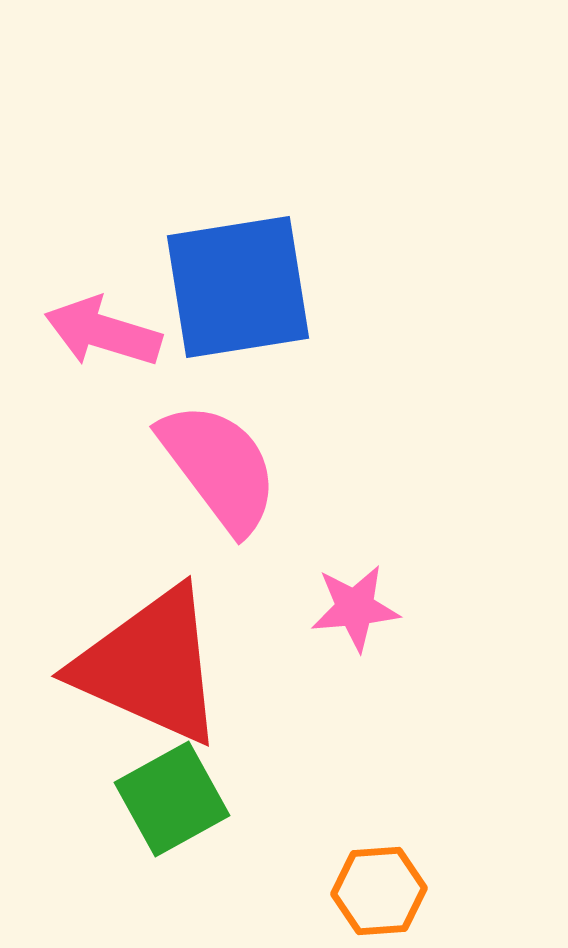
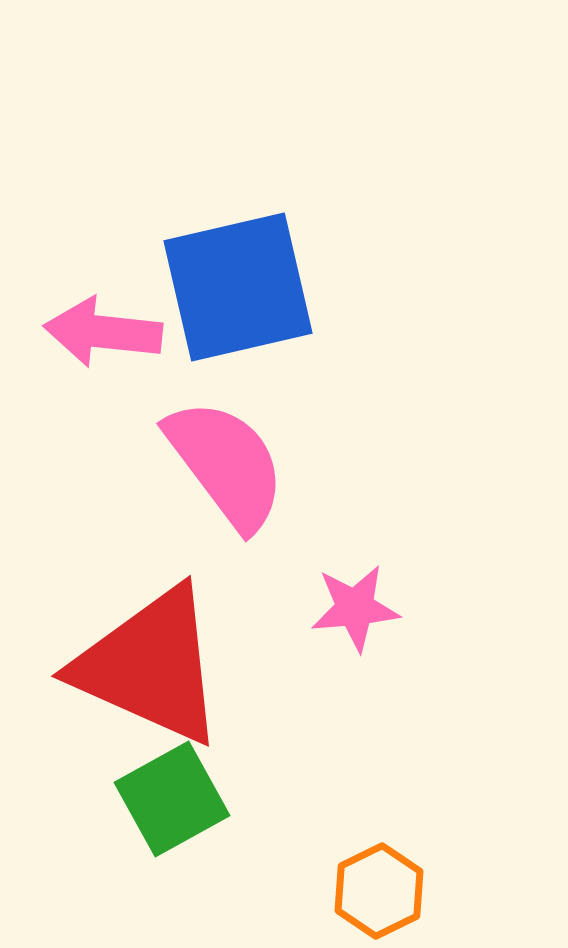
blue square: rotated 4 degrees counterclockwise
pink arrow: rotated 11 degrees counterclockwise
pink semicircle: moved 7 px right, 3 px up
orange hexagon: rotated 22 degrees counterclockwise
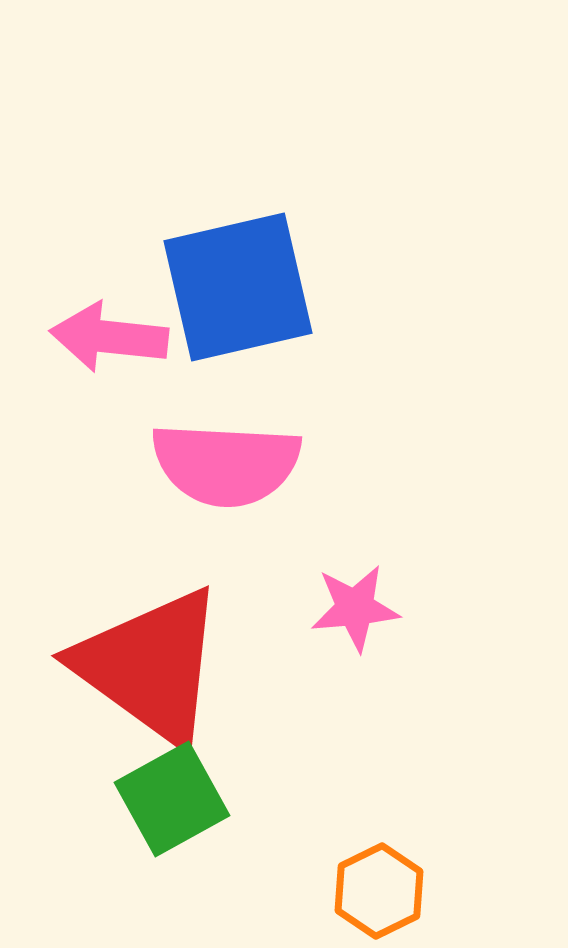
pink arrow: moved 6 px right, 5 px down
pink semicircle: rotated 130 degrees clockwise
red triangle: rotated 12 degrees clockwise
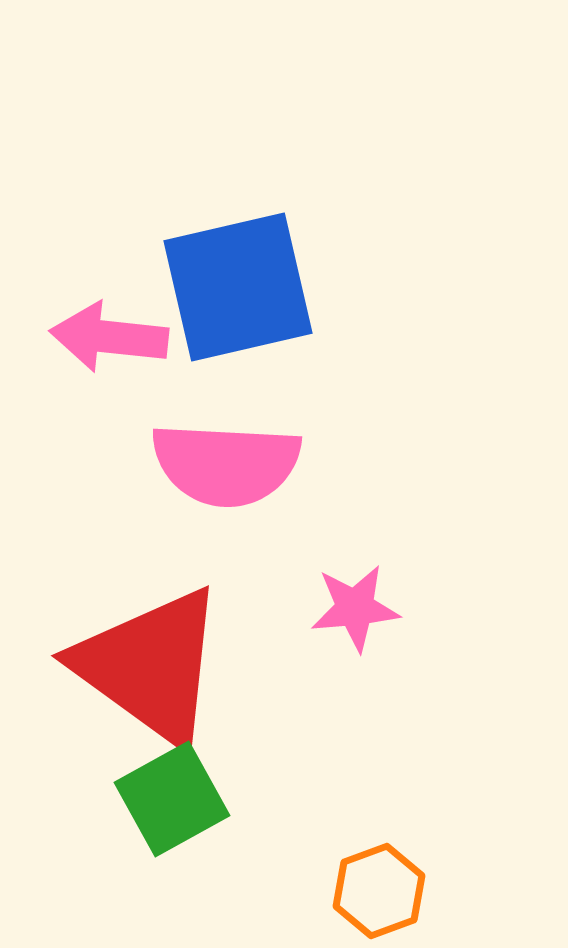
orange hexagon: rotated 6 degrees clockwise
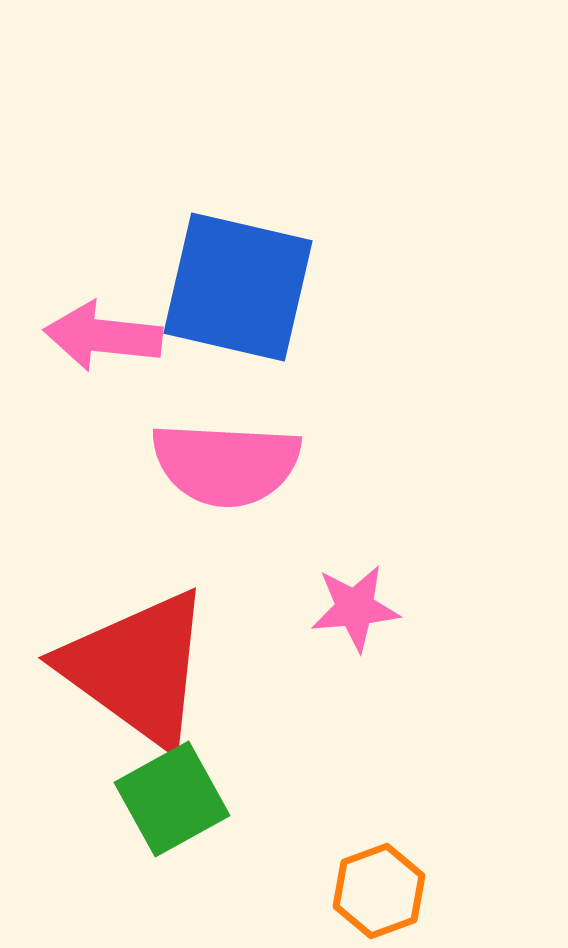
blue square: rotated 26 degrees clockwise
pink arrow: moved 6 px left, 1 px up
red triangle: moved 13 px left, 2 px down
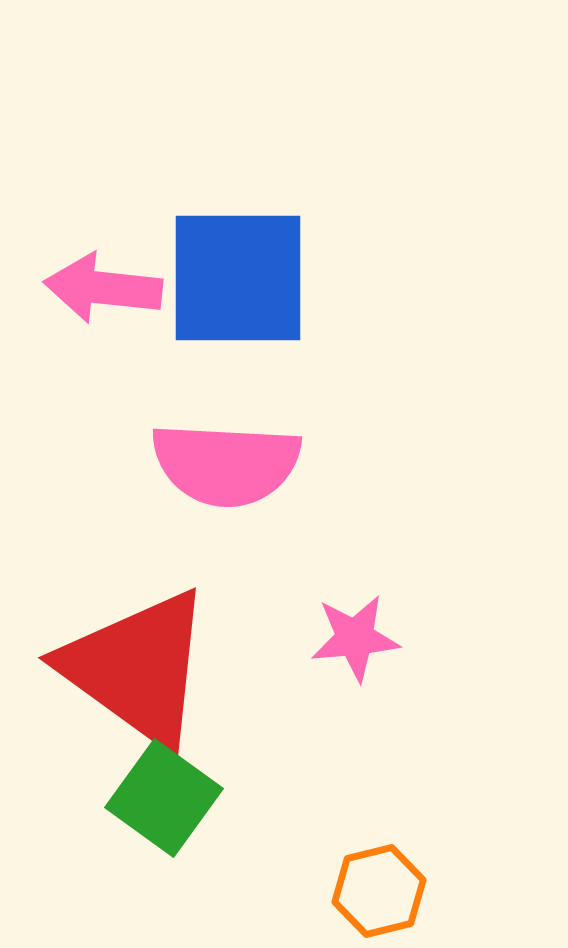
blue square: moved 9 px up; rotated 13 degrees counterclockwise
pink arrow: moved 48 px up
pink star: moved 30 px down
green square: moved 8 px left, 1 px up; rotated 25 degrees counterclockwise
orange hexagon: rotated 6 degrees clockwise
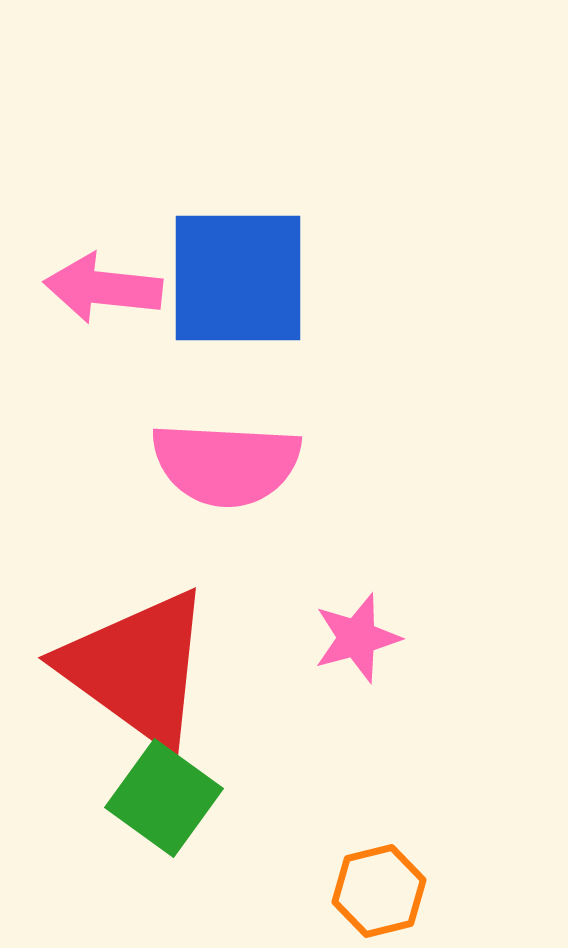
pink star: moved 2 px right; rotated 10 degrees counterclockwise
